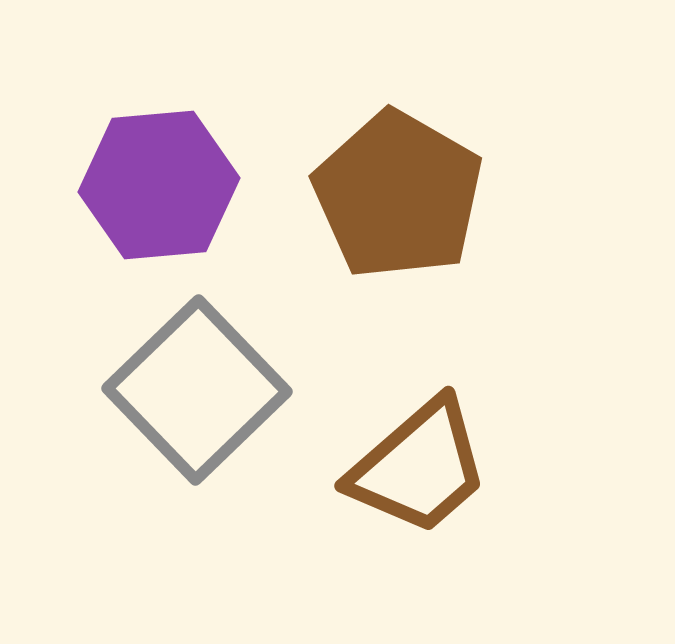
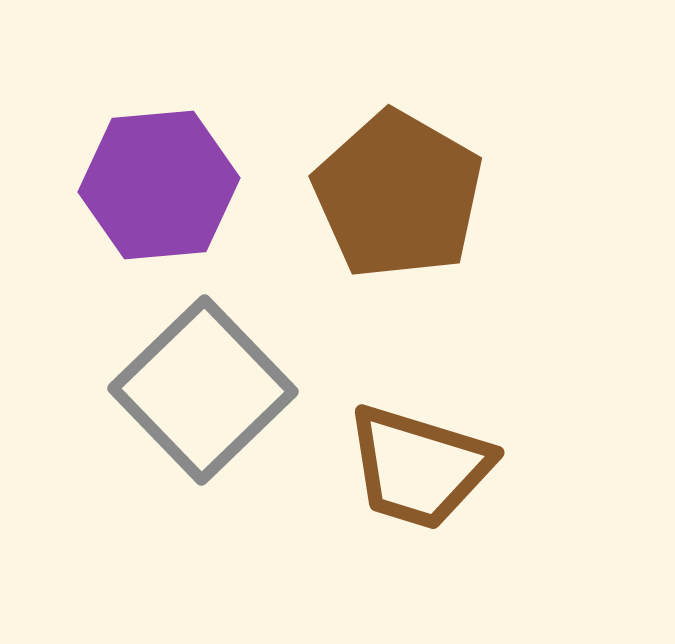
gray square: moved 6 px right
brown trapezoid: rotated 58 degrees clockwise
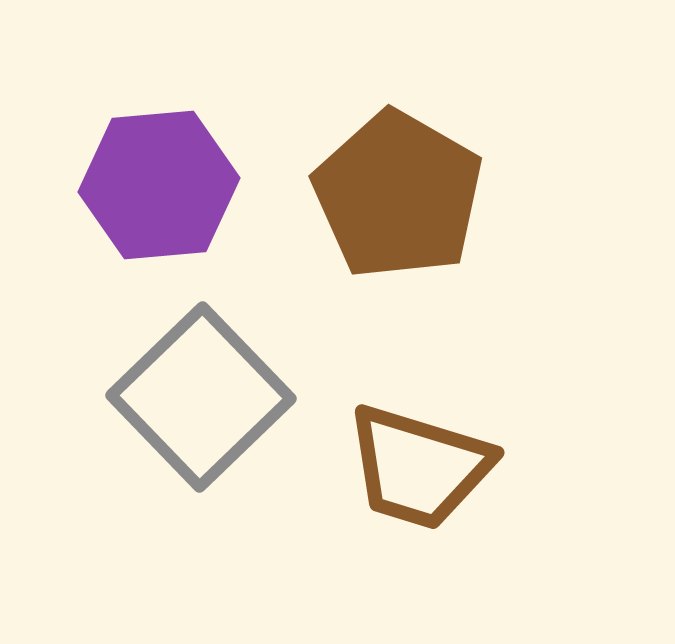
gray square: moved 2 px left, 7 px down
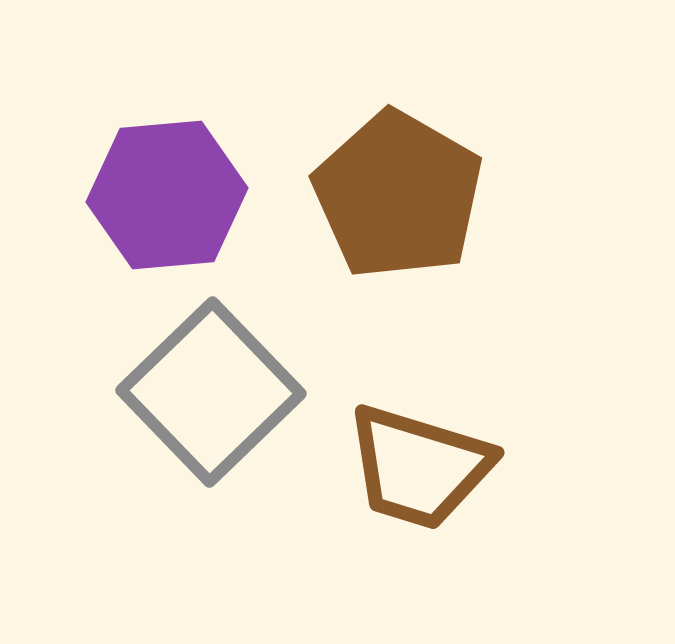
purple hexagon: moved 8 px right, 10 px down
gray square: moved 10 px right, 5 px up
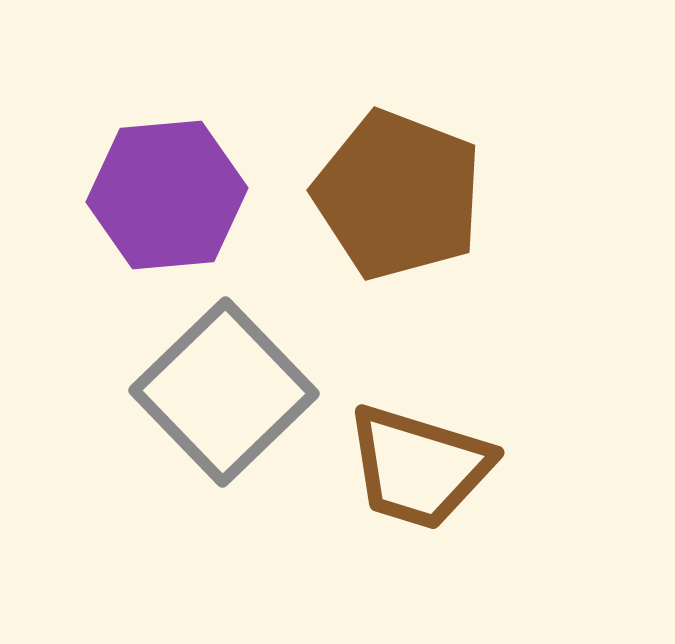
brown pentagon: rotated 9 degrees counterclockwise
gray square: moved 13 px right
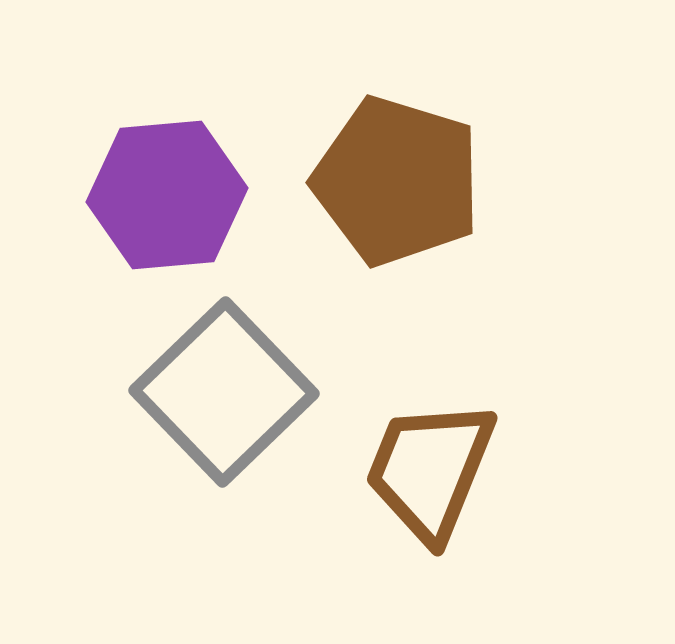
brown pentagon: moved 1 px left, 14 px up; rotated 4 degrees counterclockwise
brown trapezoid: moved 11 px right, 3 px down; rotated 95 degrees clockwise
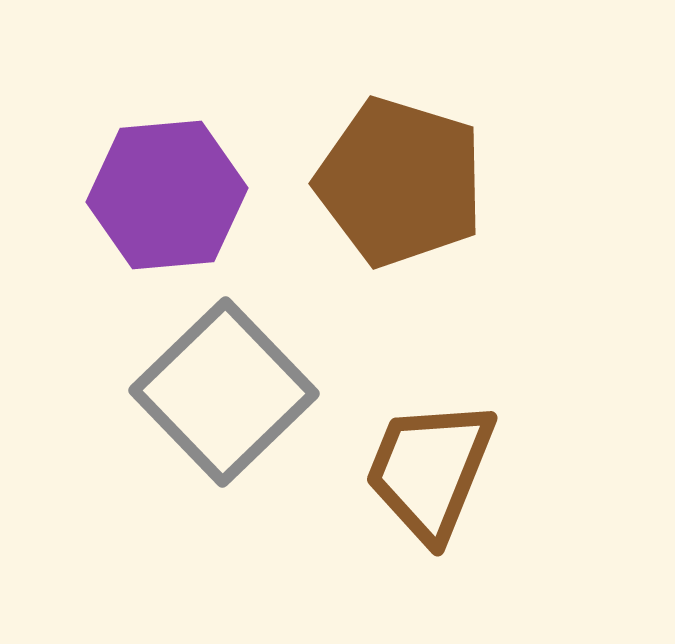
brown pentagon: moved 3 px right, 1 px down
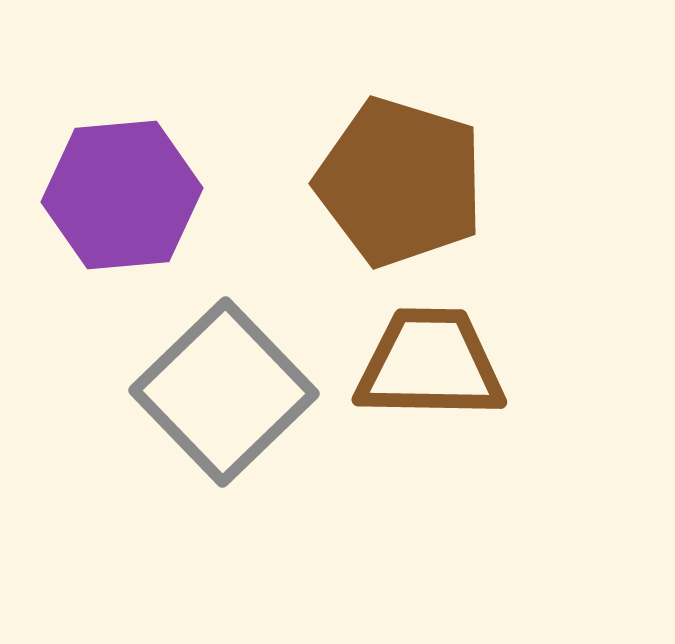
purple hexagon: moved 45 px left
brown trapezoid: moved 106 px up; rotated 69 degrees clockwise
